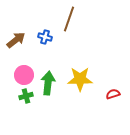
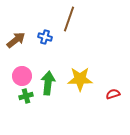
pink circle: moved 2 px left, 1 px down
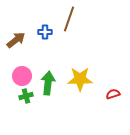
blue cross: moved 5 px up; rotated 16 degrees counterclockwise
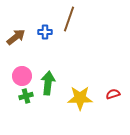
brown arrow: moved 3 px up
yellow star: moved 19 px down
